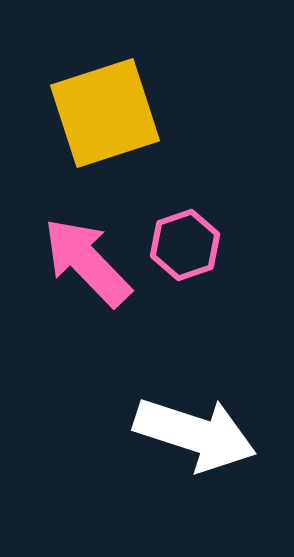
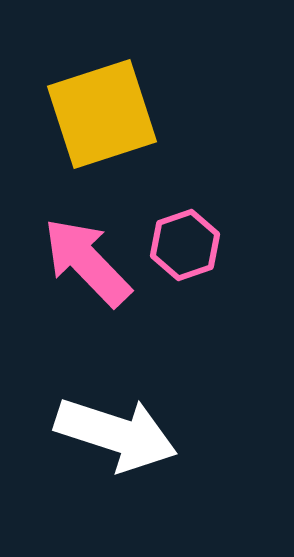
yellow square: moved 3 px left, 1 px down
white arrow: moved 79 px left
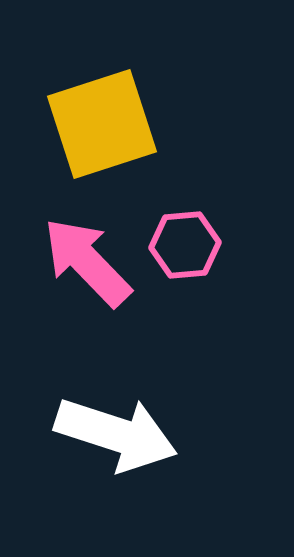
yellow square: moved 10 px down
pink hexagon: rotated 14 degrees clockwise
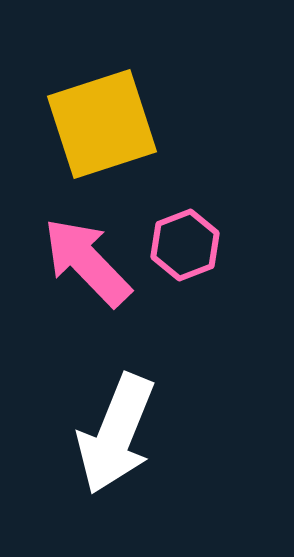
pink hexagon: rotated 16 degrees counterclockwise
white arrow: rotated 94 degrees clockwise
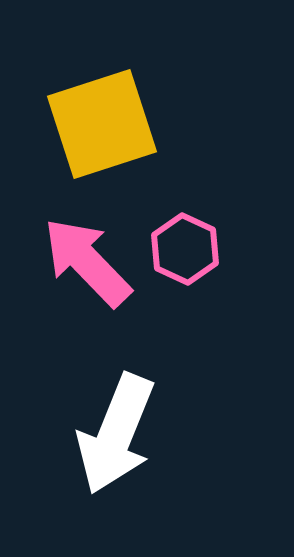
pink hexagon: moved 4 px down; rotated 14 degrees counterclockwise
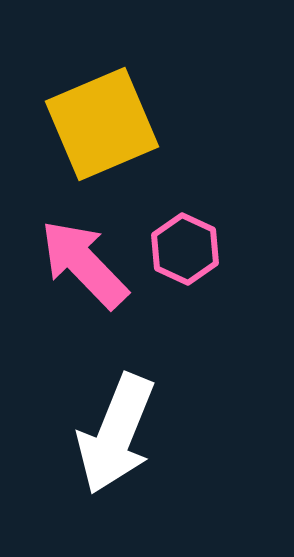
yellow square: rotated 5 degrees counterclockwise
pink arrow: moved 3 px left, 2 px down
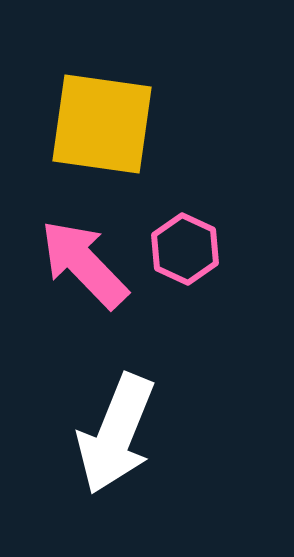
yellow square: rotated 31 degrees clockwise
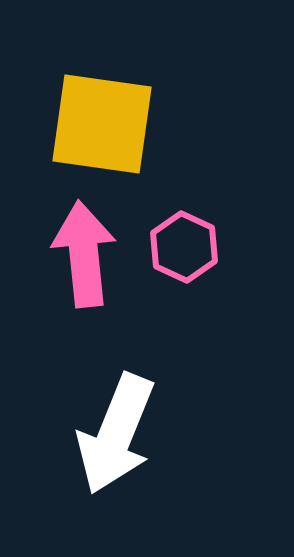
pink hexagon: moved 1 px left, 2 px up
pink arrow: moved 10 px up; rotated 38 degrees clockwise
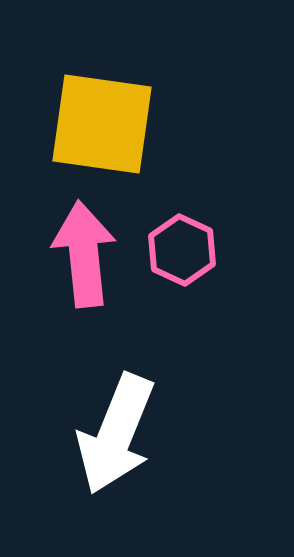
pink hexagon: moved 2 px left, 3 px down
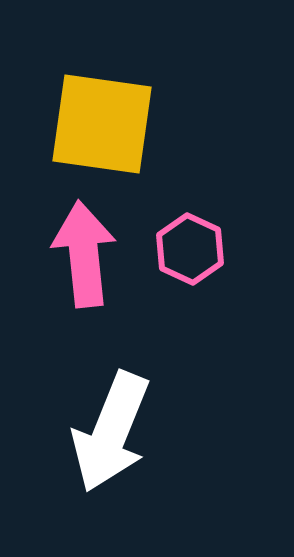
pink hexagon: moved 8 px right, 1 px up
white arrow: moved 5 px left, 2 px up
